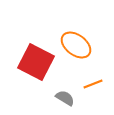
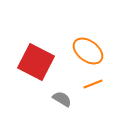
orange ellipse: moved 12 px right, 6 px down
gray semicircle: moved 3 px left, 1 px down
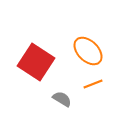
orange ellipse: rotated 8 degrees clockwise
red square: rotated 6 degrees clockwise
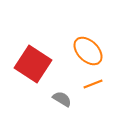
red square: moved 3 px left, 2 px down
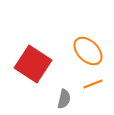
gray semicircle: moved 2 px right; rotated 72 degrees clockwise
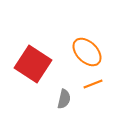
orange ellipse: moved 1 px left, 1 px down
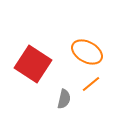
orange ellipse: rotated 16 degrees counterclockwise
orange line: moved 2 px left; rotated 18 degrees counterclockwise
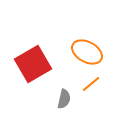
red square: rotated 27 degrees clockwise
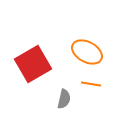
orange line: rotated 48 degrees clockwise
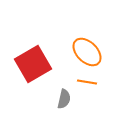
orange ellipse: rotated 16 degrees clockwise
orange line: moved 4 px left, 2 px up
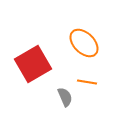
orange ellipse: moved 3 px left, 9 px up
gray semicircle: moved 1 px right, 2 px up; rotated 36 degrees counterclockwise
